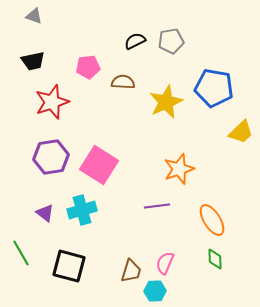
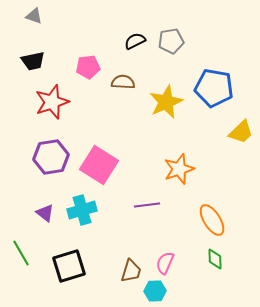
purple line: moved 10 px left, 1 px up
black square: rotated 32 degrees counterclockwise
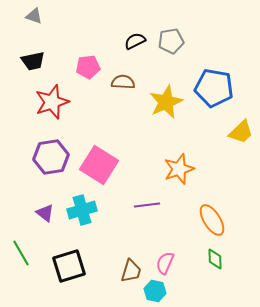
cyan hexagon: rotated 15 degrees clockwise
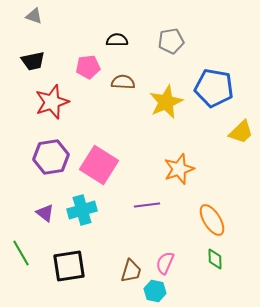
black semicircle: moved 18 px left, 1 px up; rotated 25 degrees clockwise
black square: rotated 8 degrees clockwise
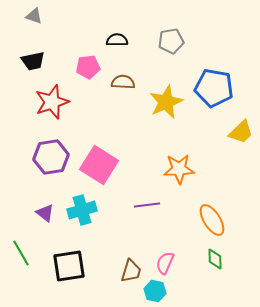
orange star: rotated 16 degrees clockwise
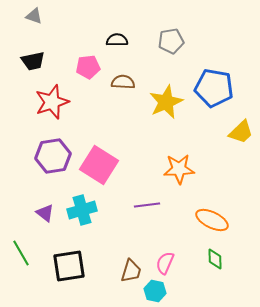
purple hexagon: moved 2 px right, 1 px up
orange ellipse: rotated 32 degrees counterclockwise
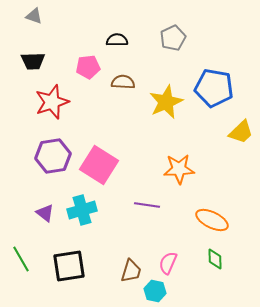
gray pentagon: moved 2 px right, 3 px up; rotated 15 degrees counterclockwise
black trapezoid: rotated 10 degrees clockwise
purple line: rotated 15 degrees clockwise
green line: moved 6 px down
pink semicircle: moved 3 px right
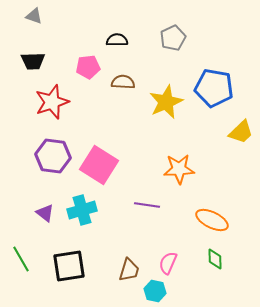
purple hexagon: rotated 16 degrees clockwise
brown trapezoid: moved 2 px left, 1 px up
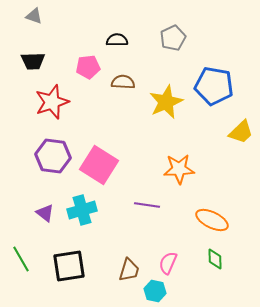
blue pentagon: moved 2 px up
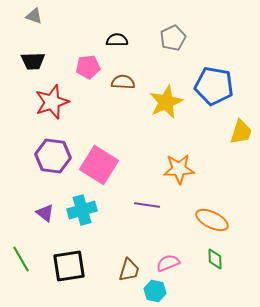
yellow trapezoid: rotated 28 degrees counterclockwise
pink semicircle: rotated 45 degrees clockwise
